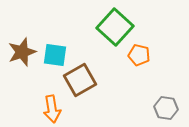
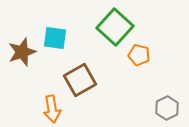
cyan square: moved 17 px up
gray hexagon: moved 1 px right; rotated 25 degrees clockwise
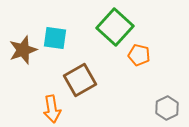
brown star: moved 1 px right, 2 px up
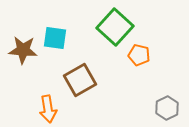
brown star: rotated 24 degrees clockwise
orange arrow: moved 4 px left
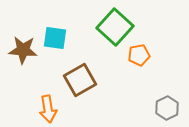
orange pentagon: rotated 25 degrees counterclockwise
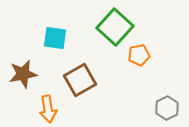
brown star: moved 24 px down; rotated 16 degrees counterclockwise
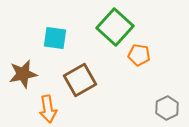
orange pentagon: rotated 20 degrees clockwise
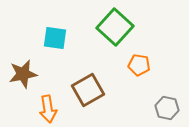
orange pentagon: moved 10 px down
brown square: moved 8 px right, 10 px down
gray hexagon: rotated 20 degrees counterclockwise
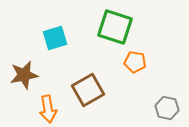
green square: rotated 24 degrees counterclockwise
cyan square: rotated 25 degrees counterclockwise
orange pentagon: moved 4 px left, 3 px up
brown star: moved 1 px right, 1 px down
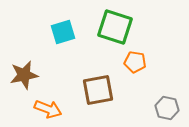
cyan square: moved 8 px right, 6 px up
brown square: moved 10 px right; rotated 20 degrees clockwise
orange arrow: rotated 60 degrees counterclockwise
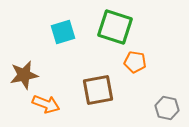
orange arrow: moved 2 px left, 5 px up
